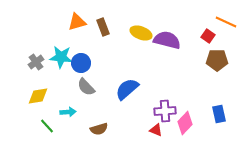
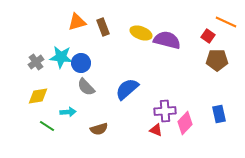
green line: rotated 14 degrees counterclockwise
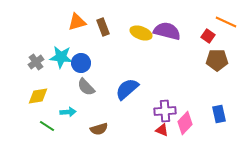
purple semicircle: moved 9 px up
red triangle: moved 6 px right
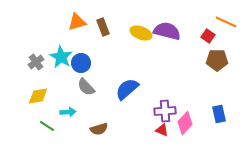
cyan star: rotated 25 degrees clockwise
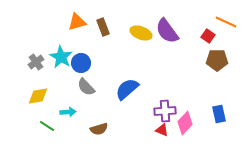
purple semicircle: rotated 140 degrees counterclockwise
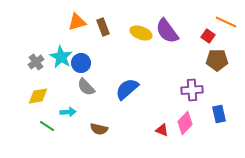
purple cross: moved 27 px right, 21 px up
brown semicircle: rotated 30 degrees clockwise
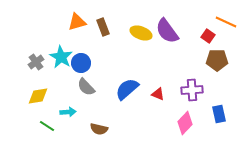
red triangle: moved 4 px left, 36 px up
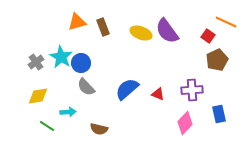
brown pentagon: rotated 25 degrees counterclockwise
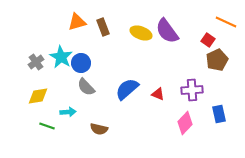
red square: moved 4 px down
green line: rotated 14 degrees counterclockwise
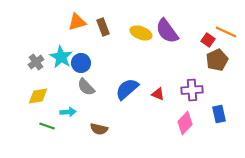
orange line: moved 10 px down
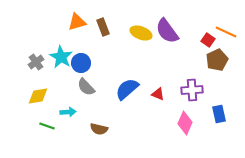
pink diamond: rotated 20 degrees counterclockwise
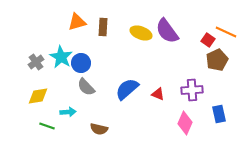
brown rectangle: rotated 24 degrees clockwise
